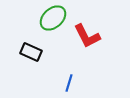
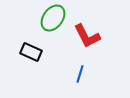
green ellipse: rotated 12 degrees counterclockwise
blue line: moved 11 px right, 9 px up
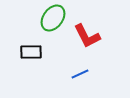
black rectangle: rotated 25 degrees counterclockwise
blue line: rotated 48 degrees clockwise
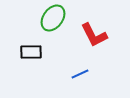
red L-shape: moved 7 px right, 1 px up
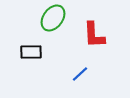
red L-shape: rotated 24 degrees clockwise
blue line: rotated 18 degrees counterclockwise
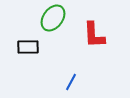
black rectangle: moved 3 px left, 5 px up
blue line: moved 9 px left, 8 px down; rotated 18 degrees counterclockwise
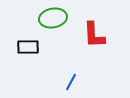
green ellipse: rotated 44 degrees clockwise
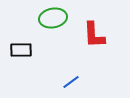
black rectangle: moved 7 px left, 3 px down
blue line: rotated 24 degrees clockwise
